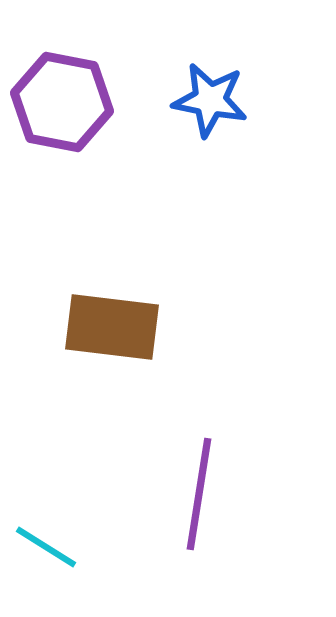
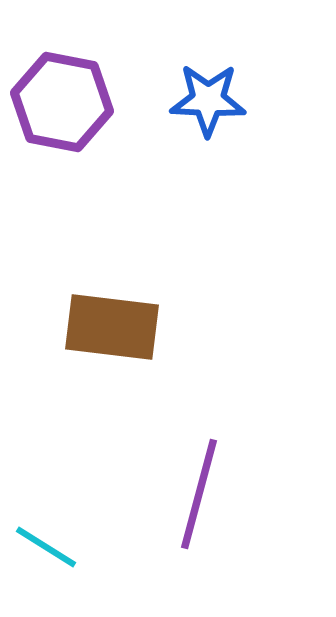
blue star: moved 2 px left; rotated 8 degrees counterclockwise
purple line: rotated 6 degrees clockwise
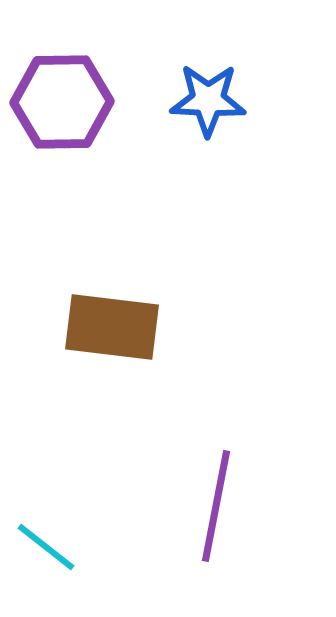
purple hexagon: rotated 12 degrees counterclockwise
purple line: moved 17 px right, 12 px down; rotated 4 degrees counterclockwise
cyan line: rotated 6 degrees clockwise
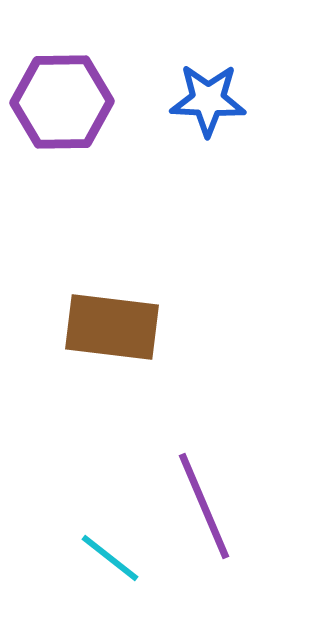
purple line: moved 12 px left; rotated 34 degrees counterclockwise
cyan line: moved 64 px right, 11 px down
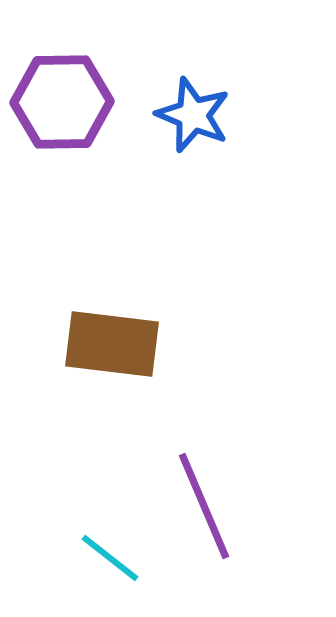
blue star: moved 15 px left, 15 px down; rotated 20 degrees clockwise
brown rectangle: moved 17 px down
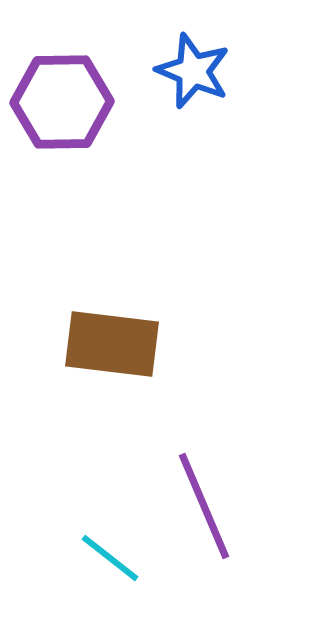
blue star: moved 44 px up
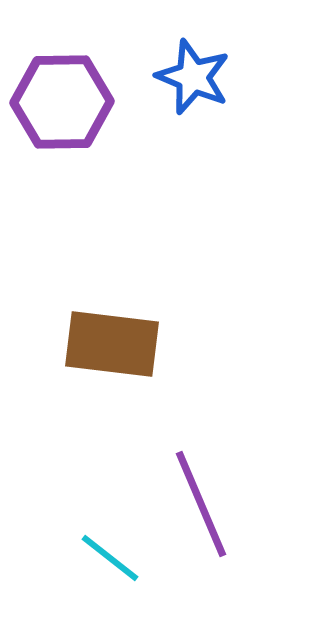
blue star: moved 6 px down
purple line: moved 3 px left, 2 px up
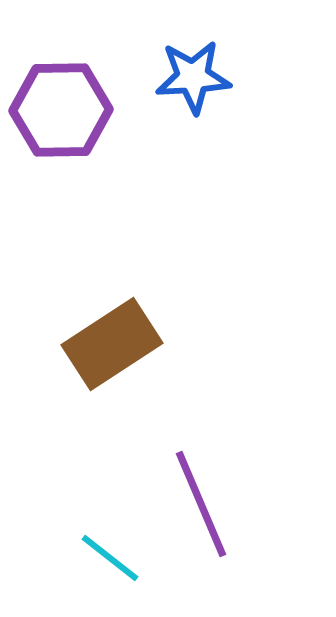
blue star: rotated 26 degrees counterclockwise
purple hexagon: moved 1 px left, 8 px down
brown rectangle: rotated 40 degrees counterclockwise
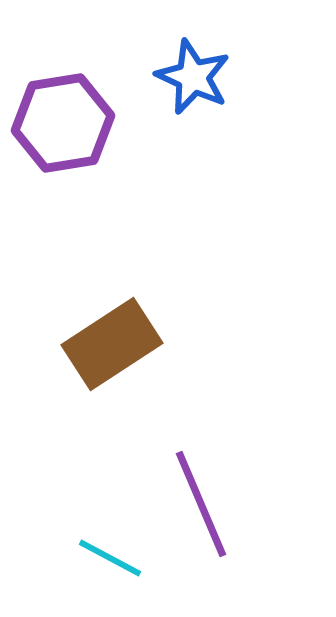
blue star: rotated 28 degrees clockwise
purple hexagon: moved 2 px right, 13 px down; rotated 8 degrees counterclockwise
cyan line: rotated 10 degrees counterclockwise
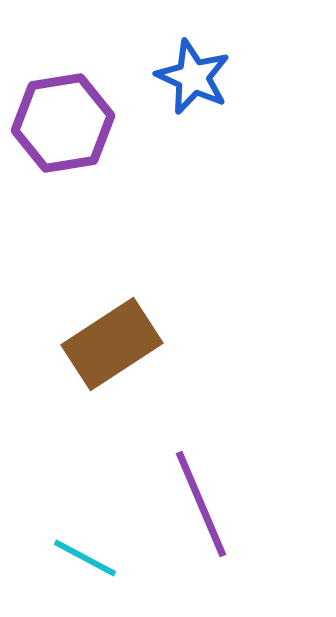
cyan line: moved 25 px left
